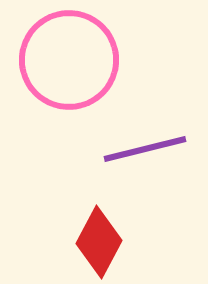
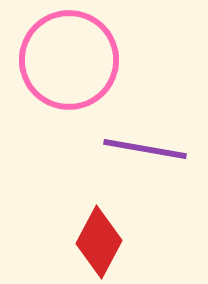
purple line: rotated 24 degrees clockwise
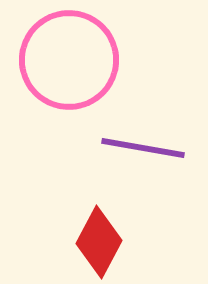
purple line: moved 2 px left, 1 px up
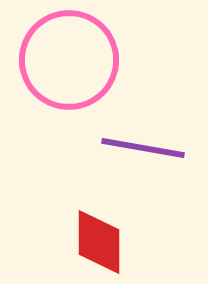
red diamond: rotated 28 degrees counterclockwise
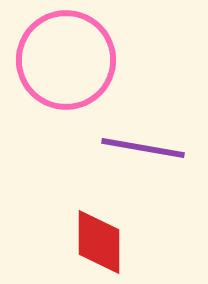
pink circle: moved 3 px left
